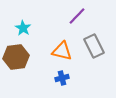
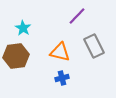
orange triangle: moved 2 px left, 1 px down
brown hexagon: moved 1 px up
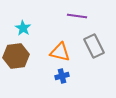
purple line: rotated 54 degrees clockwise
blue cross: moved 2 px up
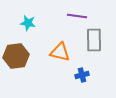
cyan star: moved 5 px right, 5 px up; rotated 21 degrees counterclockwise
gray rectangle: moved 6 px up; rotated 25 degrees clockwise
blue cross: moved 20 px right, 1 px up
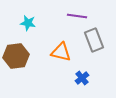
gray rectangle: rotated 20 degrees counterclockwise
orange triangle: moved 1 px right
blue cross: moved 3 px down; rotated 24 degrees counterclockwise
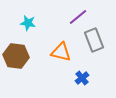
purple line: moved 1 px right, 1 px down; rotated 48 degrees counterclockwise
brown hexagon: rotated 15 degrees clockwise
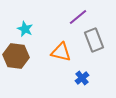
cyan star: moved 3 px left, 6 px down; rotated 14 degrees clockwise
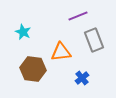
purple line: moved 1 px up; rotated 18 degrees clockwise
cyan star: moved 2 px left, 3 px down
orange triangle: rotated 20 degrees counterclockwise
brown hexagon: moved 17 px right, 13 px down
